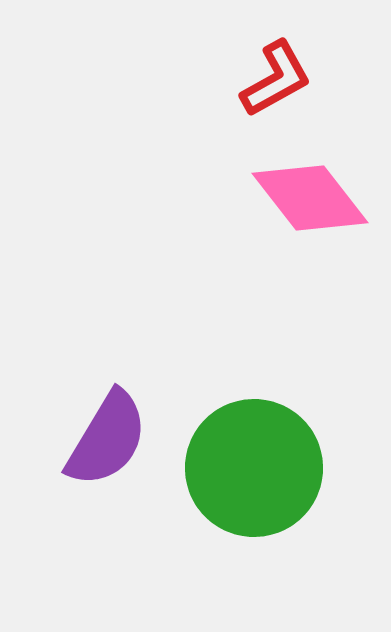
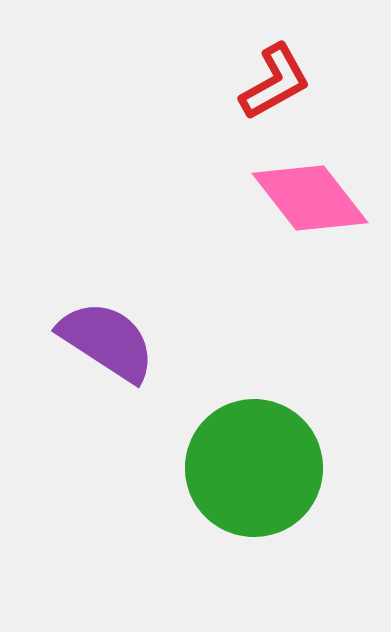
red L-shape: moved 1 px left, 3 px down
purple semicircle: moved 98 px up; rotated 88 degrees counterclockwise
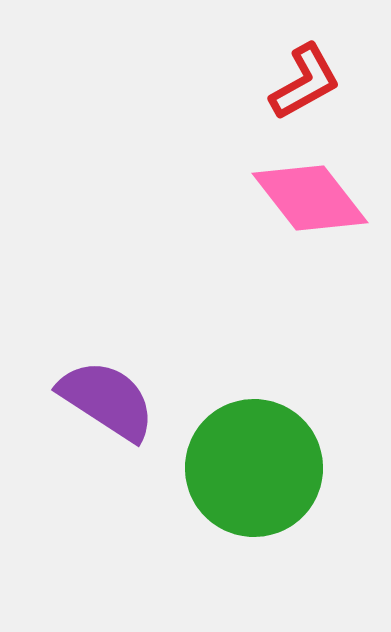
red L-shape: moved 30 px right
purple semicircle: moved 59 px down
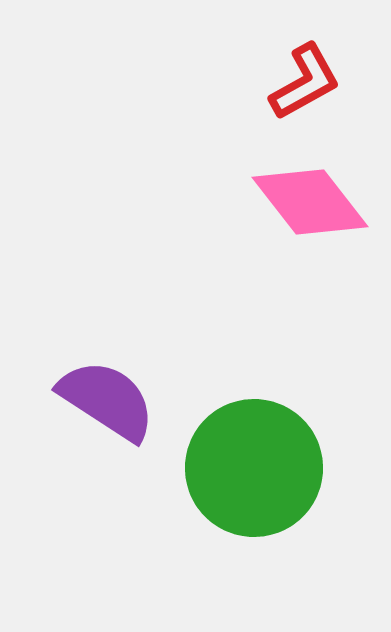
pink diamond: moved 4 px down
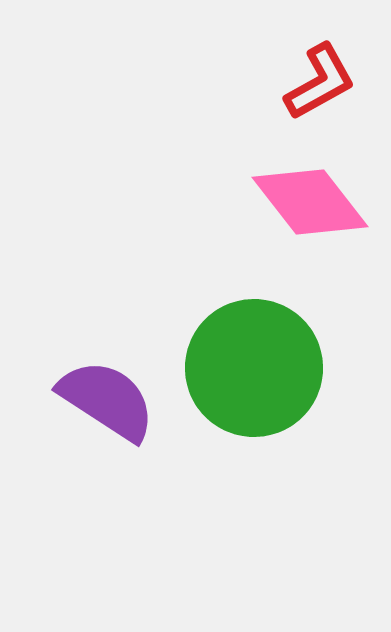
red L-shape: moved 15 px right
green circle: moved 100 px up
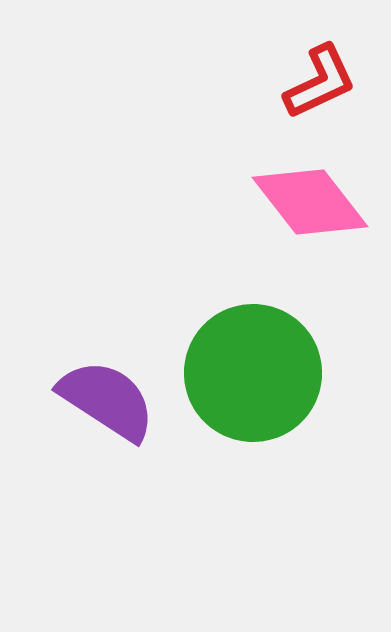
red L-shape: rotated 4 degrees clockwise
green circle: moved 1 px left, 5 px down
